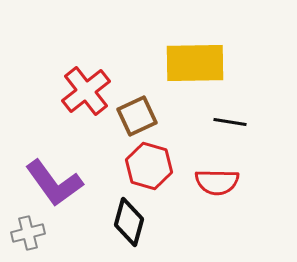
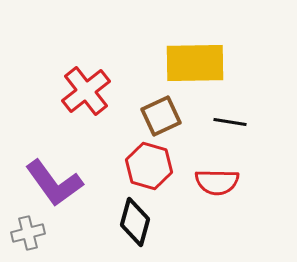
brown square: moved 24 px right
black diamond: moved 6 px right
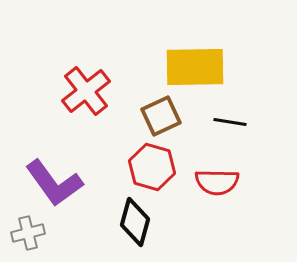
yellow rectangle: moved 4 px down
red hexagon: moved 3 px right, 1 px down
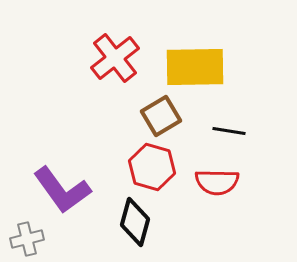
red cross: moved 29 px right, 33 px up
brown square: rotated 6 degrees counterclockwise
black line: moved 1 px left, 9 px down
purple L-shape: moved 8 px right, 7 px down
gray cross: moved 1 px left, 6 px down
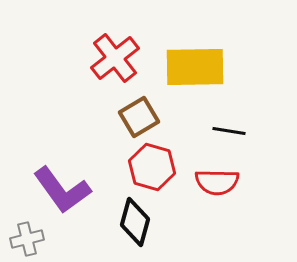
brown square: moved 22 px left, 1 px down
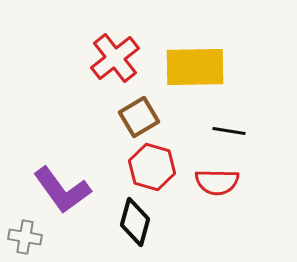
gray cross: moved 2 px left, 2 px up; rotated 24 degrees clockwise
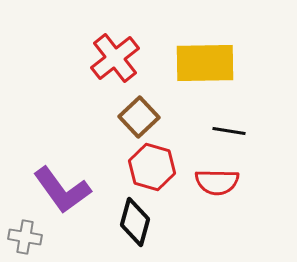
yellow rectangle: moved 10 px right, 4 px up
brown square: rotated 12 degrees counterclockwise
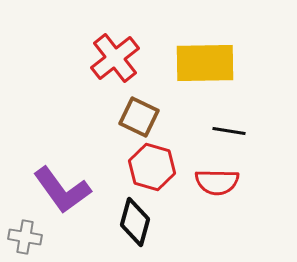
brown square: rotated 21 degrees counterclockwise
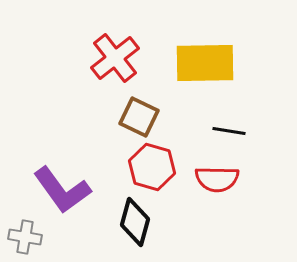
red semicircle: moved 3 px up
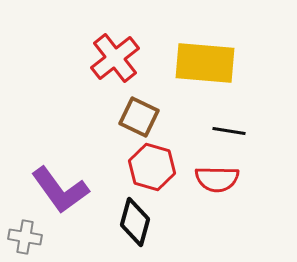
yellow rectangle: rotated 6 degrees clockwise
purple L-shape: moved 2 px left
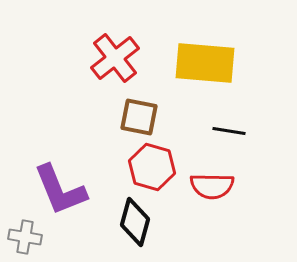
brown square: rotated 15 degrees counterclockwise
red semicircle: moved 5 px left, 7 px down
purple L-shape: rotated 14 degrees clockwise
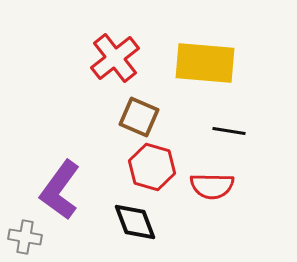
brown square: rotated 12 degrees clockwise
purple L-shape: rotated 58 degrees clockwise
black diamond: rotated 36 degrees counterclockwise
